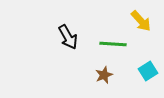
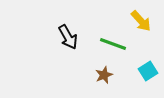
green line: rotated 16 degrees clockwise
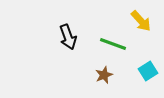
black arrow: rotated 10 degrees clockwise
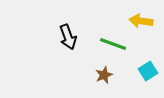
yellow arrow: rotated 140 degrees clockwise
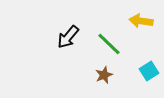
black arrow: rotated 60 degrees clockwise
green line: moved 4 px left; rotated 24 degrees clockwise
cyan square: moved 1 px right
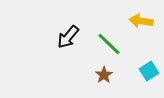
brown star: rotated 12 degrees counterclockwise
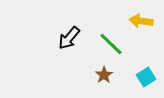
black arrow: moved 1 px right, 1 px down
green line: moved 2 px right
cyan square: moved 3 px left, 6 px down
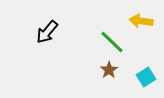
black arrow: moved 22 px left, 6 px up
green line: moved 1 px right, 2 px up
brown star: moved 5 px right, 5 px up
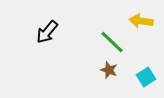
brown star: rotated 18 degrees counterclockwise
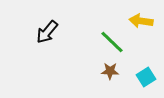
brown star: moved 1 px right, 1 px down; rotated 18 degrees counterclockwise
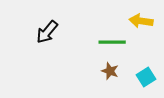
green line: rotated 44 degrees counterclockwise
brown star: rotated 18 degrees clockwise
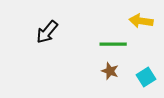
green line: moved 1 px right, 2 px down
